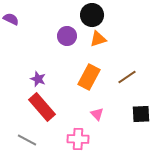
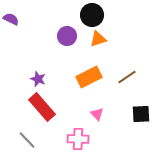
orange rectangle: rotated 35 degrees clockwise
gray line: rotated 18 degrees clockwise
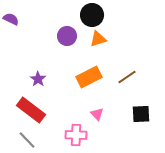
purple star: rotated 14 degrees clockwise
red rectangle: moved 11 px left, 3 px down; rotated 12 degrees counterclockwise
pink cross: moved 2 px left, 4 px up
